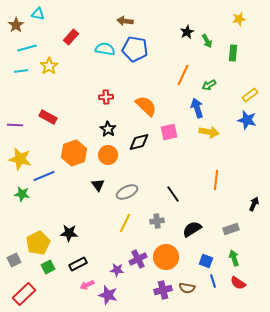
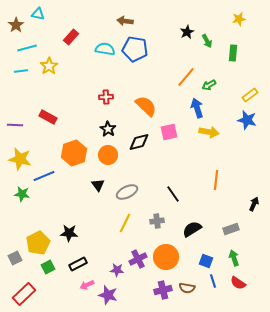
orange line at (183, 75): moved 3 px right, 2 px down; rotated 15 degrees clockwise
gray square at (14, 260): moved 1 px right, 2 px up
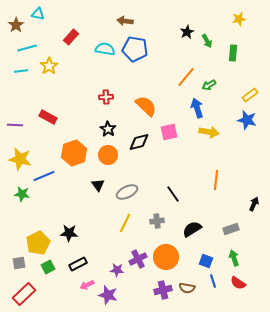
gray square at (15, 258): moved 4 px right, 5 px down; rotated 16 degrees clockwise
